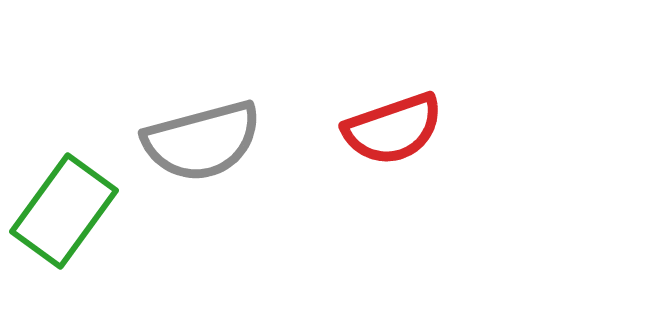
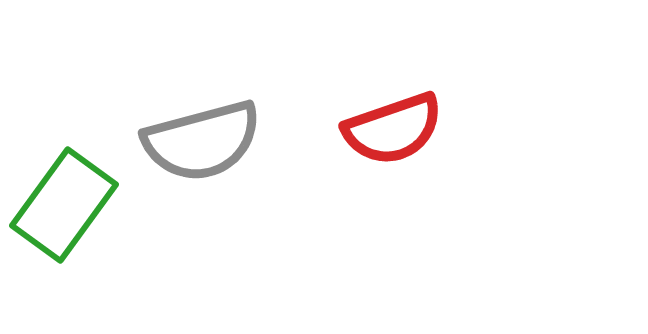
green rectangle: moved 6 px up
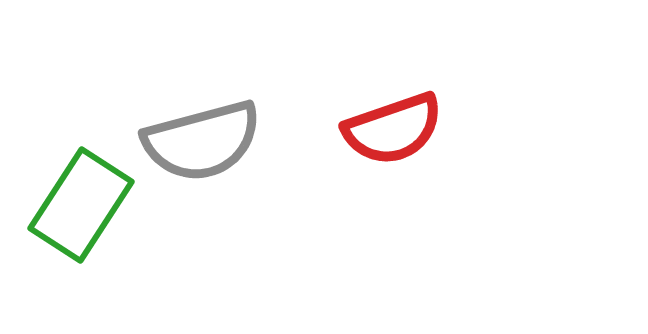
green rectangle: moved 17 px right; rotated 3 degrees counterclockwise
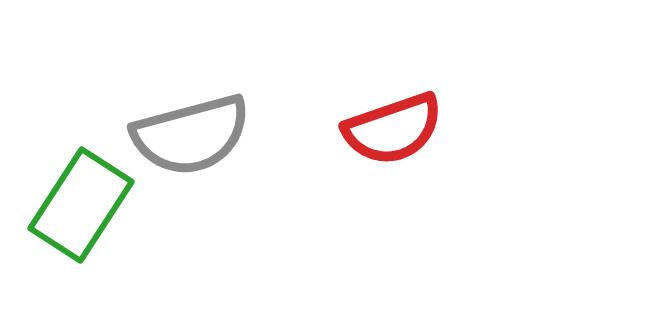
gray semicircle: moved 11 px left, 6 px up
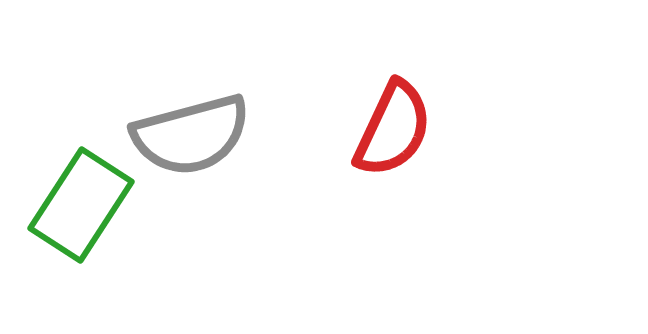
red semicircle: rotated 46 degrees counterclockwise
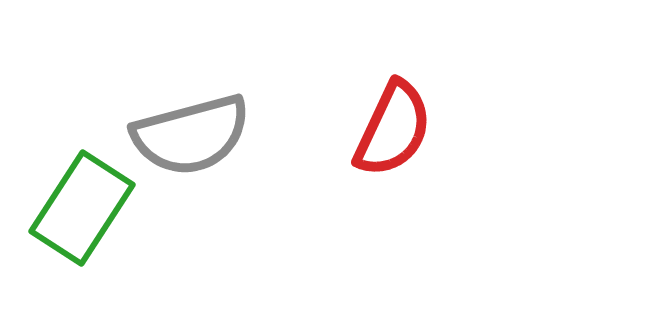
green rectangle: moved 1 px right, 3 px down
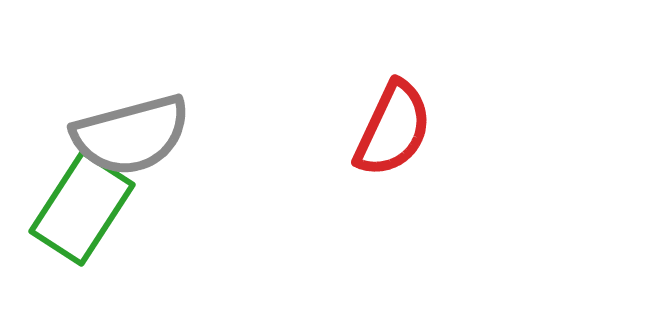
gray semicircle: moved 60 px left
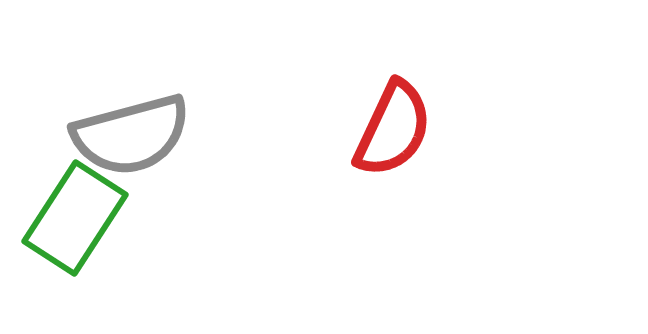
green rectangle: moved 7 px left, 10 px down
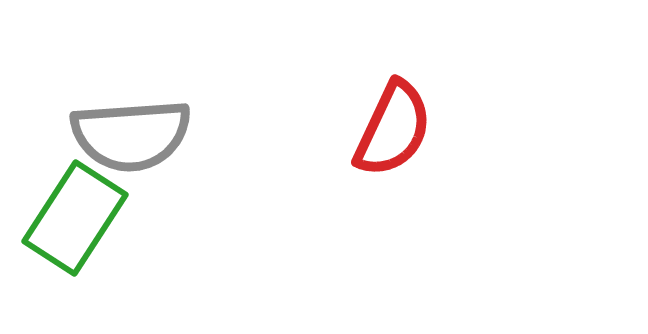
gray semicircle: rotated 11 degrees clockwise
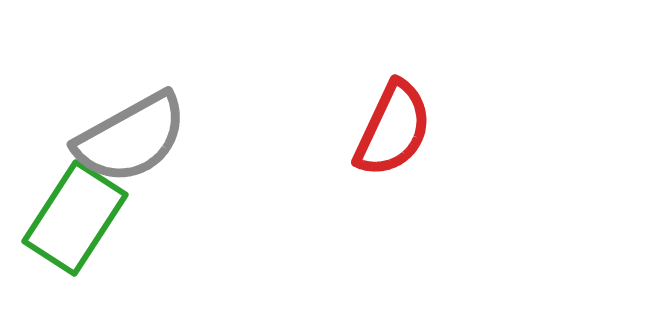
gray semicircle: moved 3 px down; rotated 25 degrees counterclockwise
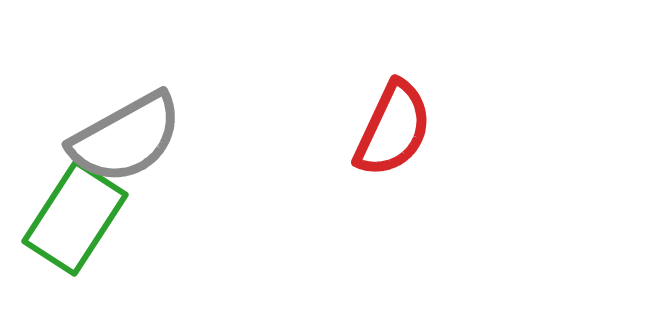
gray semicircle: moved 5 px left
